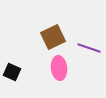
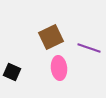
brown square: moved 2 px left
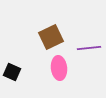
purple line: rotated 25 degrees counterclockwise
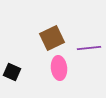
brown square: moved 1 px right, 1 px down
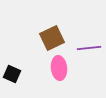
black square: moved 2 px down
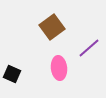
brown square: moved 11 px up; rotated 10 degrees counterclockwise
purple line: rotated 35 degrees counterclockwise
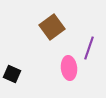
purple line: rotated 30 degrees counterclockwise
pink ellipse: moved 10 px right
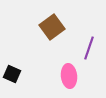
pink ellipse: moved 8 px down
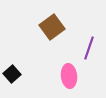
black square: rotated 24 degrees clockwise
